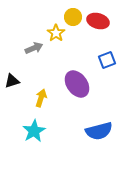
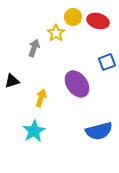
gray arrow: rotated 48 degrees counterclockwise
blue square: moved 2 px down
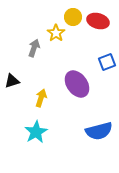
cyan star: moved 2 px right, 1 px down
